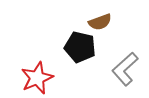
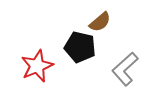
brown semicircle: rotated 20 degrees counterclockwise
red star: moved 12 px up
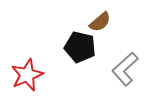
red star: moved 10 px left, 9 px down
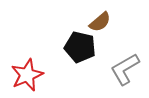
gray L-shape: rotated 12 degrees clockwise
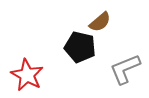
gray L-shape: rotated 8 degrees clockwise
red star: rotated 20 degrees counterclockwise
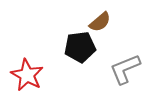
black pentagon: rotated 20 degrees counterclockwise
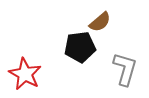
gray L-shape: rotated 128 degrees clockwise
red star: moved 2 px left, 1 px up
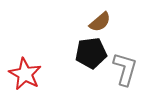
black pentagon: moved 11 px right, 6 px down
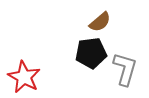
red star: moved 1 px left, 3 px down
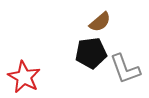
gray L-shape: rotated 144 degrees clockwise
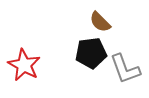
brown semicircle: rotated 85 degrees clockwise
red star: moved 12 px up
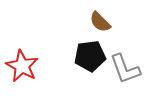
black pentagon: moved 1 px left, 3 px down
red star: moved 2 px left, 1 px down
